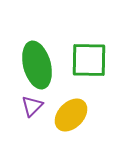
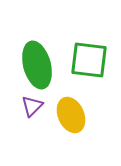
green square: rotated 6 degrees clockwise
yellow ellipse: rotated 68 degrees counterclockwise
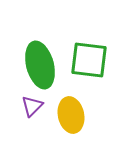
green ellipse: moved 3 px right
yellow ellipse: rotated 12 degrees clockwise
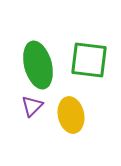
green ellipse: moved 2 px left
